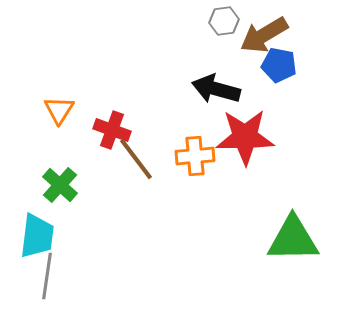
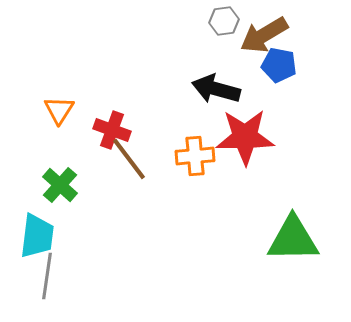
brown line: moved 7 px left
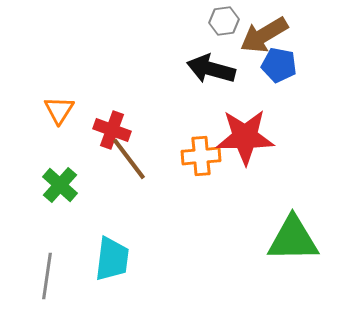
black arrow: moved 5 px left, 20 px up
orange cross: moved 6 px right
cyan trapezoid: moved 75 px right, 23 px down
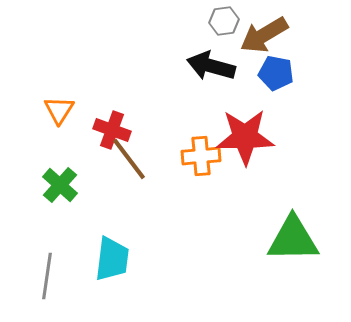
blue pentagon: moved 3 px left, 8 px down
black arrow: moved 3 px up
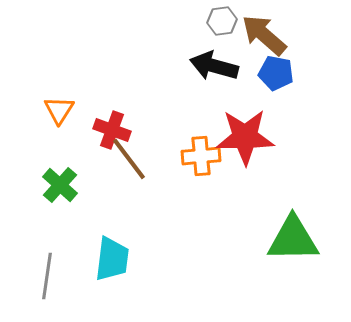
gray hexagon: moved 2 px left
brown arrow: rotated 72 degrees clockwise
black arrow: moved 3 px right
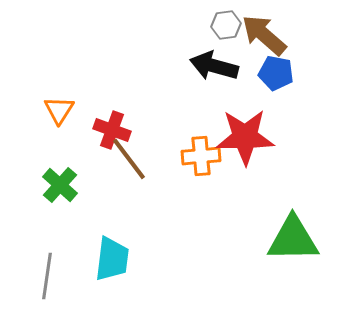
gray hexagon: moved 4 px right, 4 px down
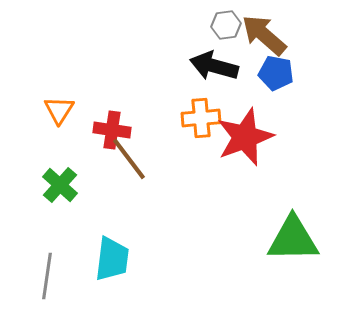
red cross: rotated 12 degrees counterclockwise
red star: rotated 20 degrees counterclockwise
orange cross: moved 38 px up
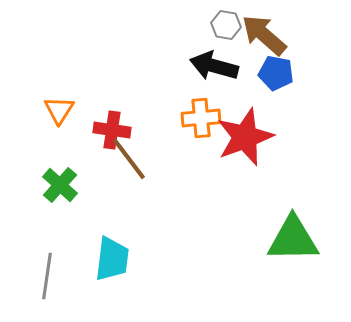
gray hexagon: rotated 16 degrees clockwise
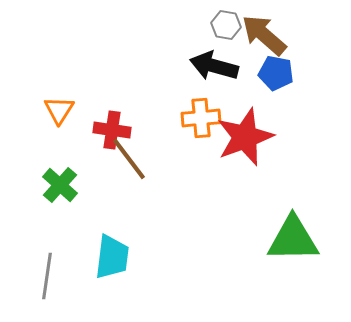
cyan trapezoid: moved 2 px up
